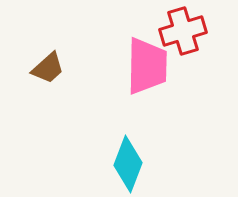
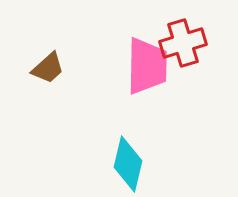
red cross: moved 12 px down
cyan diamond: rotated 8 degrees counterclockwise
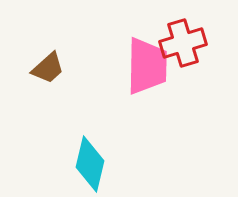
cyan diamond: moved 38 px left
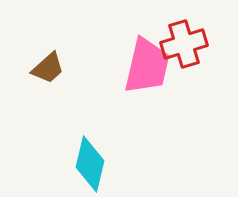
red cross: moved 1 px right, 1 px down
pink trapezoid: rotated 12 degrees clockwise
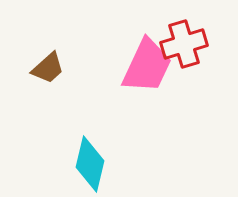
pink trapezoid: rotated 12 degrees clockwise
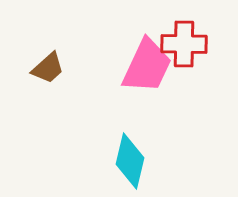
red cross: rotated 18 degrees clockwise
cyan diamond: moved 40 px right, 3 px up
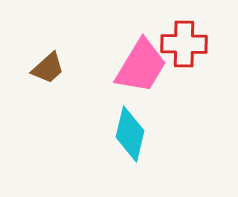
pink trapezoid: moved 6 px left; rotated 6 degrees clockwise
cyan diamond: moved 27 px up
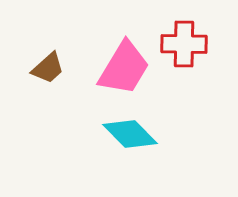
pink trapezoid: moved 17 px left, 2 px down
cyan diamond: rotated 58 degrees counterclockwise
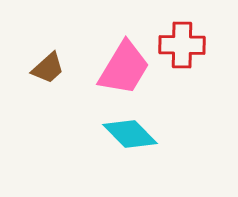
red cross: moved 2 px left, 1 px down
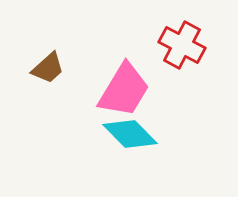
red cross: rotated 27 degrees clockwise
pink trapezoid: moved 22 px down
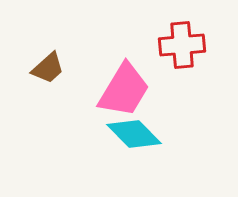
red cross: rotated 33 degrees counterclockwise
cyan diamond: moved 4 px right
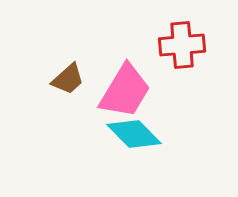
brown trapezoid: moved 20 px right, 11 px down
pink trapezoid: moved 1 px right, 1 px down
